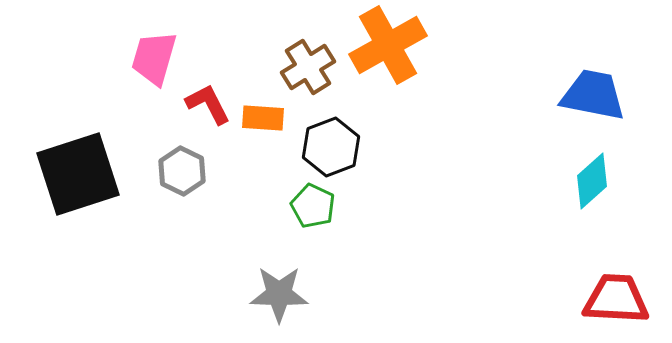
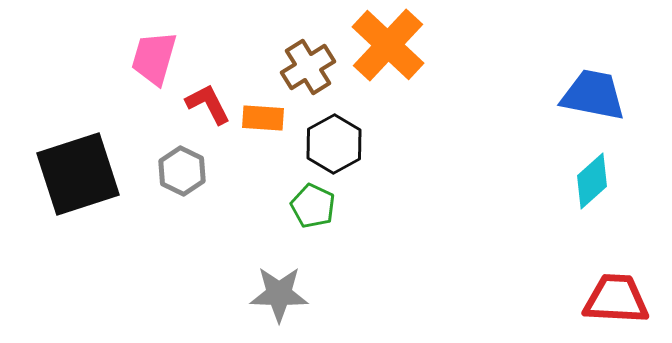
orange cross: rotated 18 degrees counterclockwise
black hexagon: moved 3 px right, 3 px up; rotated 8 degrees counterclockwise
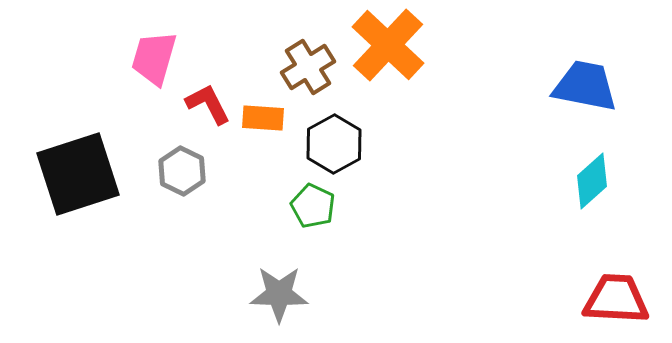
blue trapezoid: moved 8 px left, 9 px up
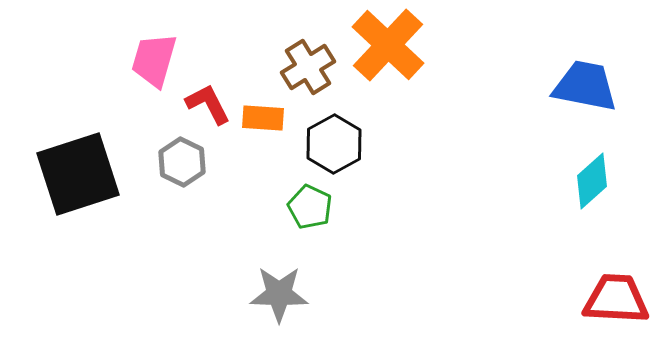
pink trapezoid: moved 2 px down
gray hexagon: moved 9 px up
green pentagon: moved 3 px left, 1 px down
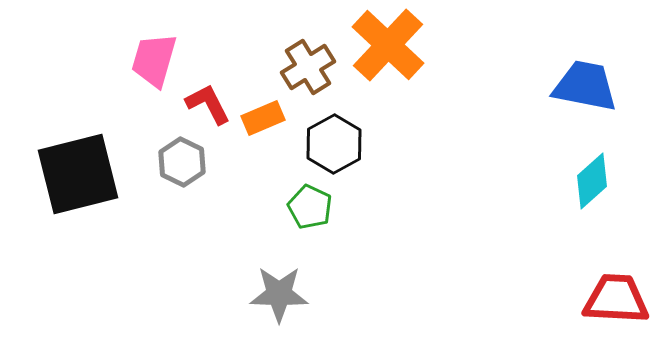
orange rectangle: rotated 27 degrees counterclockwise
black square: rotated 4 degrees clockwise
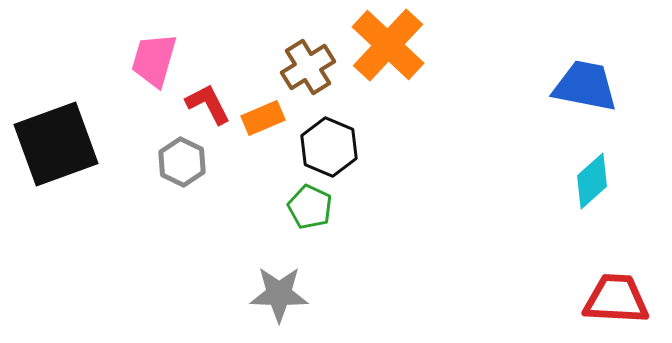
black hexagon: moved 5 px left, 3 px down; rotated 8 degrees counterclockwise
black square: moved 22 px left, 30 px up; rotated 6 degrees counterclockwise
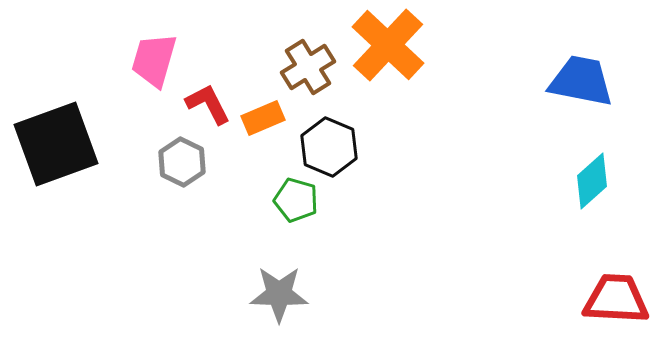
blue trapezoid: moved 4 px left, 5 px up
green pentagon: moved 14 px left, 7 px up; rotated 9 degrees counterclockwise
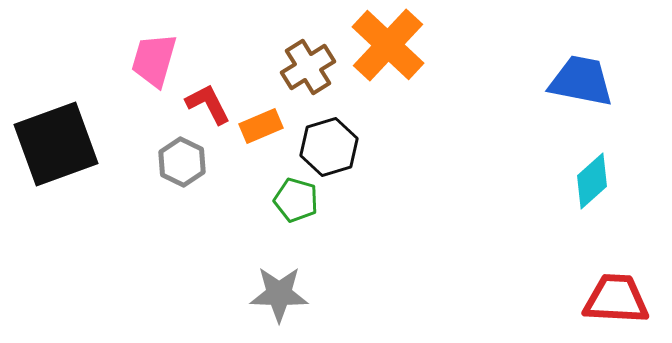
orange rectangle: moved 2 px left, 8 px down
black hexagon: rotated 20 degrees clockwise
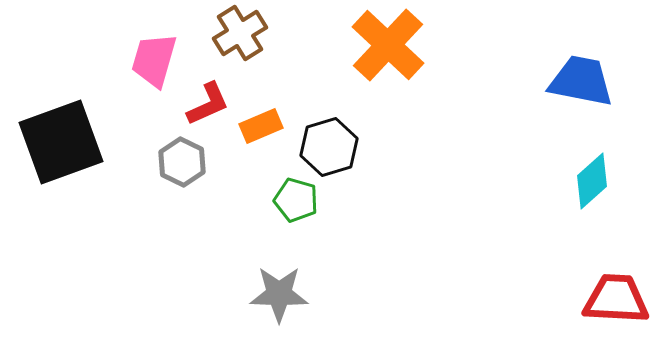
brown cross: moved 68 px left, 34 px up
red L-shape: rotated 93 degrees clockwise
black square: moved 5 px right, 2 px up
